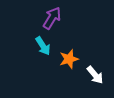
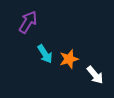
purple arrow: moved 24 px left, 4 px down
cyan arrow: moved 2 px right, 8 px down
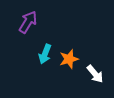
cyan arrow: rotated 54 degrees clockwise
white arrow: moved 1 px up
